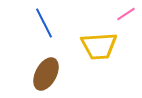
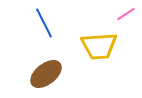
brown ellipse: rotated 24 degrees clockwise
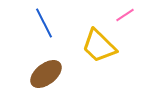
pink line: moved 1 px left, 1 px down
yellow trapezoid: rotated 48 degrees clockwise
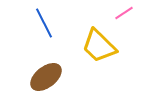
pink line: moved 1 px left, 2 px up
brown ellipse: moved 3 px down
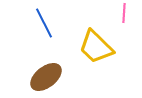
pink line: rotated 54 degrees counterclockwise
yellow trapezoid: moved 3 px left, 1 px down
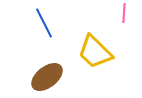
yellow trapezoid: moved 1 px left, 5 px down
brown ellipse: moved 1 px right
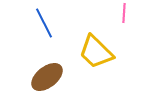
yellow trapezoid: moved 1 px right
